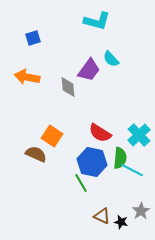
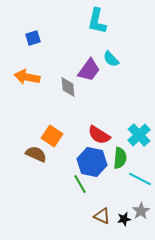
cyan L-shape: rotated 88 degrees clockwise
red semicircle: moved 1 px left, 2 px down
cyan line: moved 8 px right, 9 px down
green line: moved 1 px left, 1 px down
black star: moved 3 px right, 3 px up; rotated 24 degrees counterclockwise
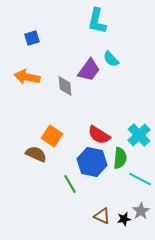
blue square: moved 1 px left
gray diamond: moved 3 px left, 1 px up
green line: moved 10 px left
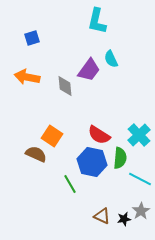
cyan semicircle: rotated 18 degrees clockwise
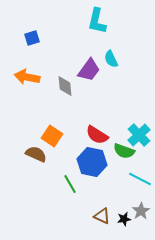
red semicircle: moved 2 px left
green semicircle: moved 4 px right, 7 px up; rotated 105 degrees clockwise
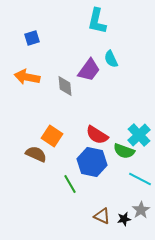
gray star: moved 1 px up
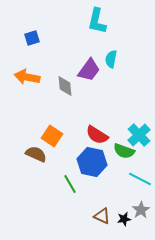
cyan semicircle: rotated 36 degrees clockwise
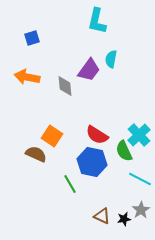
green semicircle: rotated 45 degrees clockwise
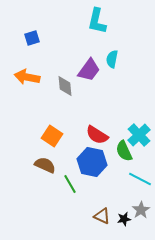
cyan semicircle: moved 1 px right
brown semicircle: moved 9 px right, 11 px down
